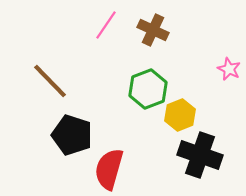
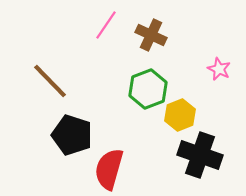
brown cross: moved 2 px left, 5 px down
pink star: moved 10 px left
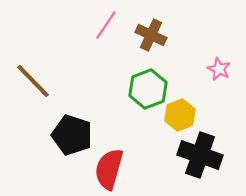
brown line: moved 17 px left
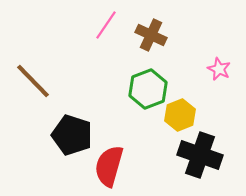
red semicircle: moved 3 px up
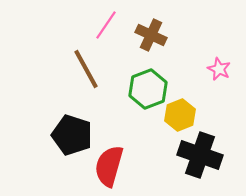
brown line: moved 53 px right, 12 px up; rotated 15 degrees clockwise
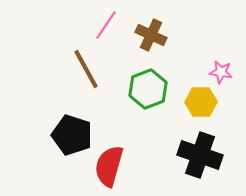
pink star: moved 2 px right, 3 px down; rotated 15 degrees counterclockwise
yellow hexagon: moved 21 px right, 13 px up; rotated 20 degrees clockwise
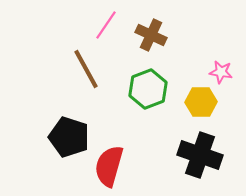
black pentagon: moved 3 px left, 2 px down
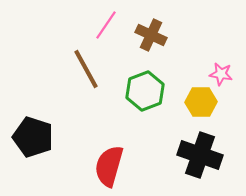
pink star: moved 2 px down
green hexagon: moved 3 px left, 2 px down
black pentagon: moved 36 px left
